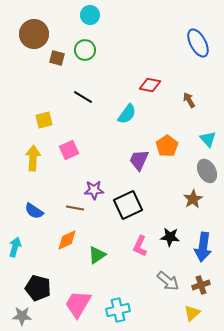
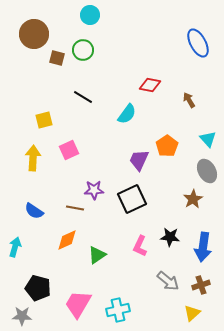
green circle: moved 2 px left
black square: moved 4 px right, 6 px up
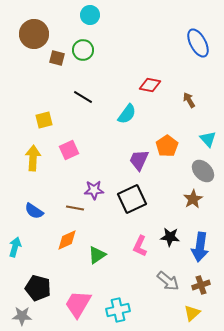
gray ellipse: moved 4 px left; rotated 15 degrees counterclockwise
blue arrow: moved 3 px left
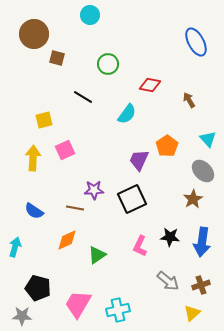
blue ellipse: moved 2 px left, 1 px up
green circle: moved 25 px right, 14 px down
pink square: moved 4 px left
blue arrow: moved 2 px right, 5 px up
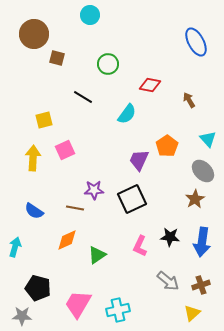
brown star: moved 2 px right
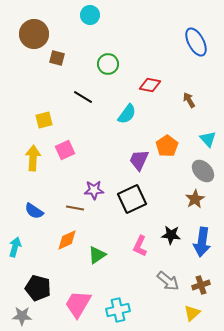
black star: moved 1 px right, 2 px up
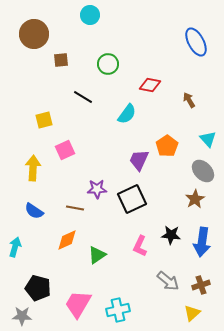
brown square: moved 4 px right, 2 px down; rotated 21 degrees counterclockwise
yellow arrow: moved 10 px down
purple star: moved 3 px right, 1 px up
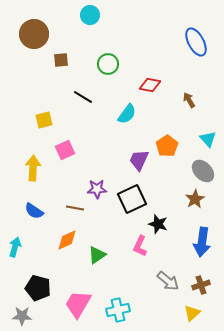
black star: moved 13 px left, 11 px up; rotated 12 degrees clockwise
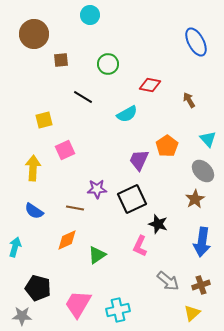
cyan semicircle: rotated 25 degrees clockwise
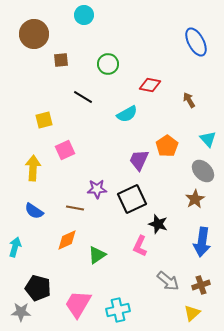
cyan circle: moved 6 px left
gray star: moved 1 px left, 4 px up
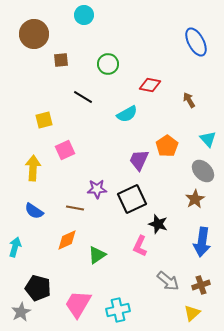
gray star: rotated 30 degrees counterclockwise
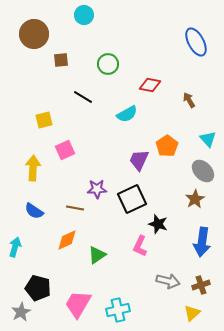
gray arrow: rotated 25 degrees counterclockwise
